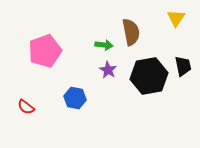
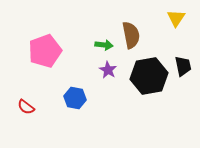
brown semicircle: moved 3 px down
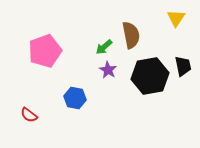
green arrow: moved 2 px down; rotated 132 degrees clockwise
black hexagon: moved 1 px right
red semicircle: moved 3 px right, 8 px down
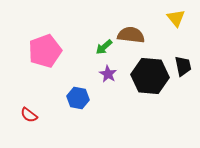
yellow triangle: rotated 12 degrees counterclockwise
brown semicircle: rotated 72 degrees counterclockwise
purple star: moved 4 px down
black hexagon: rotated 15 degrees clockwise
blue hexagon: moved 3 px right
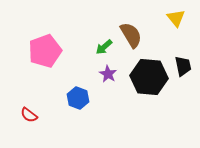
brown semicircle: rotated 52 degrees clockwise
black hexagon: moved 1 px left, 1 px down
blue hexagon: rotated 10 degrees clockwise
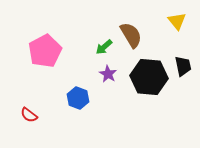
yellow triangle: moved 1 px right, 3 px down
pink pentagon: rotated 8 degrees counterclockwise
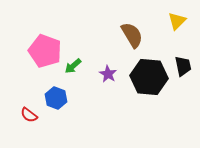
yellow triangle: rotated 24 degrees clockwise
brown semicircle: moved 1 px right
green arrow: moved 31 px left, 19 px down
pink pentagon: rotated 24 degrees counterclockwise
blue hexagon: moved 22 px left
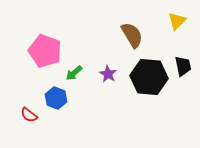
green arrow: moved 1 px right, 7 px down
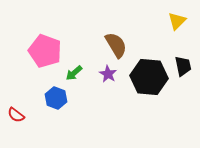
brown semicircle: moved 16 px left, 10 px down
red semicircle: moved 13 px left
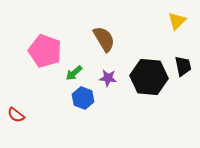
brown semicircle: moved 12 px left, 6 px up
purple star: moved 4 px down; rotated 24 degrees counterclockwise
blue hexagon: moved 27 px right
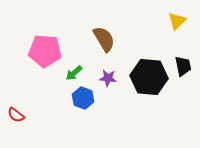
pink pentagon: rotated 16 degrees counterclockwise
